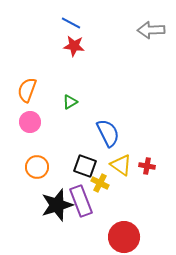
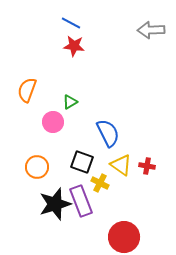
pink circle: moved 23 px right
black square: moved 3 px left, 4 px up
black star: moved 2 px left, 1 px up
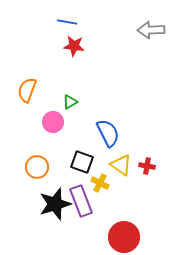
blue line: moved 4 px left, 1 px up; rotated 18 degrees counterclockwise
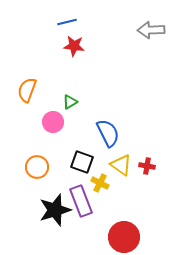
blue line: rotated 24 degrees counterclockwise
black star: moved 6 px down
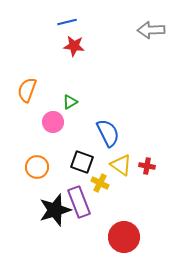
purple rectangle: moved 2 px left, 1 px down
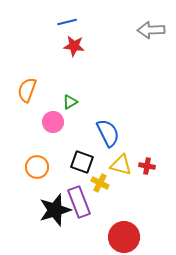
yellow triangle: rotated 20 degrees counterclockwise
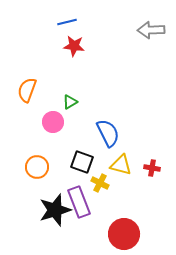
red cross: moved 5 px right, 2 px down
red circle: moved 3 px up
